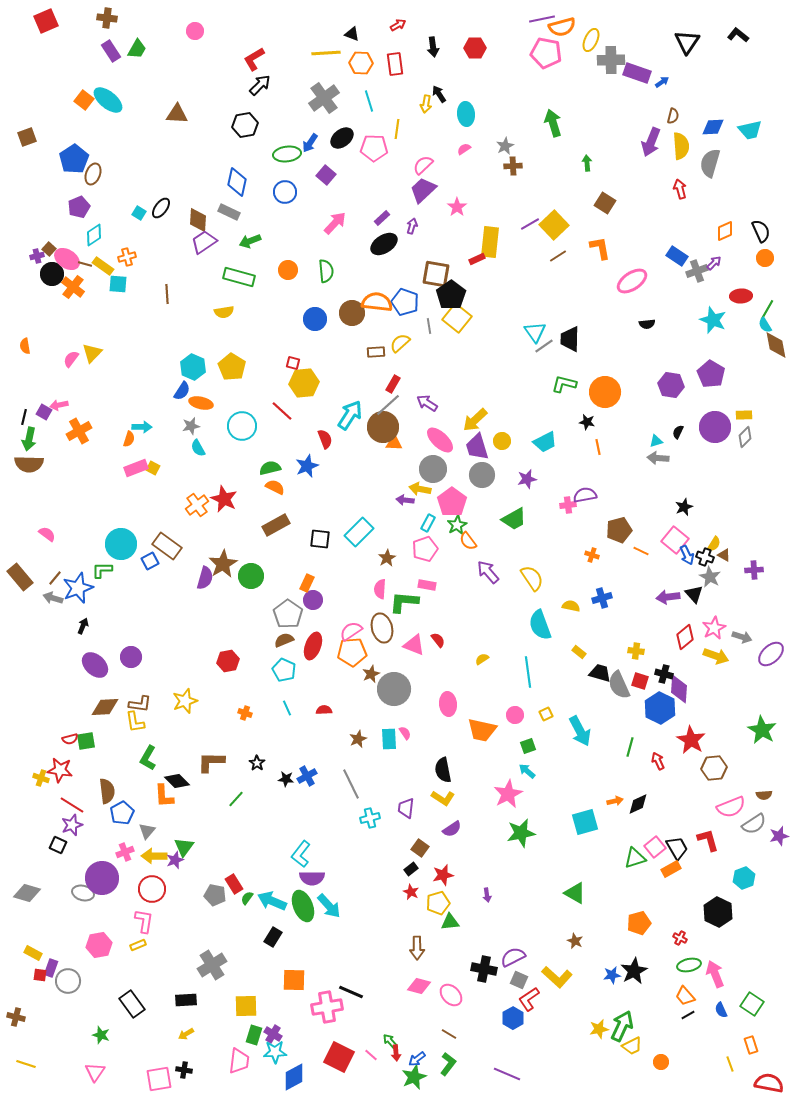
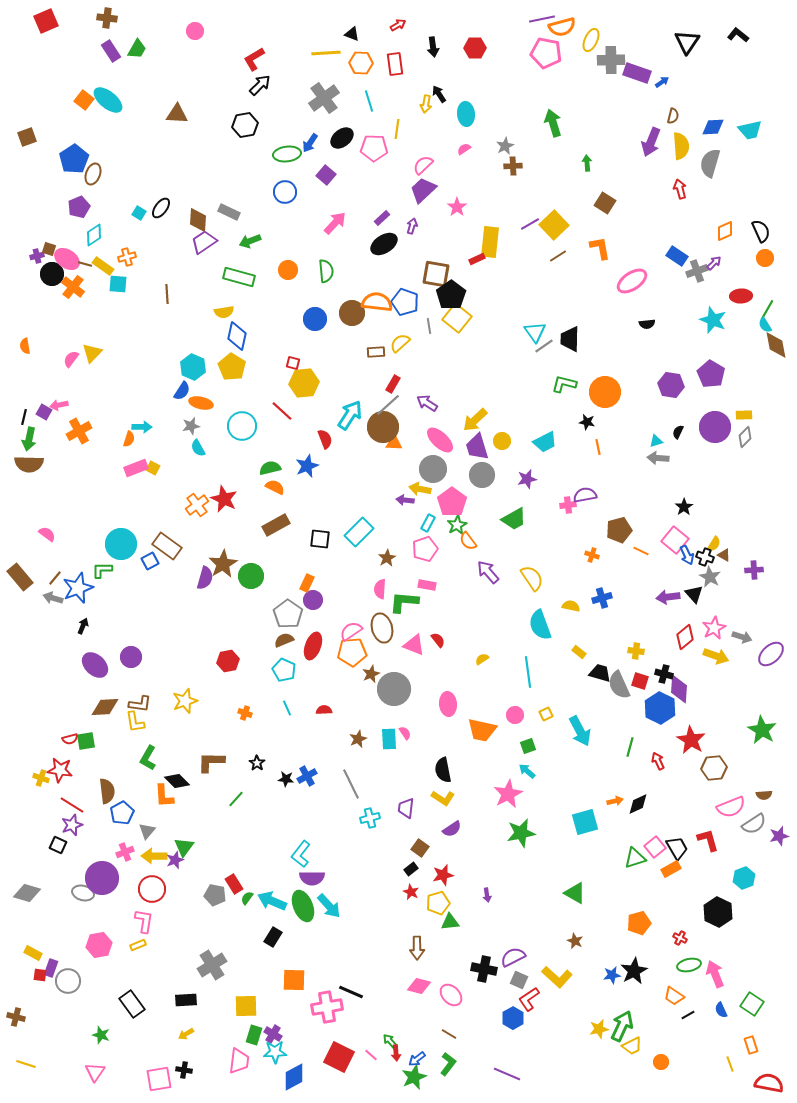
blue diamond at (237, 182): moved 154 px down
brown square at (49, 249): rotated 24 degrees counterclockwise
black star at (684, 507): rotated 12 degrees counterclockwise
orange trapezoid at (685, 996): moved 11 px left; rotated 15 degrees counterclockwise
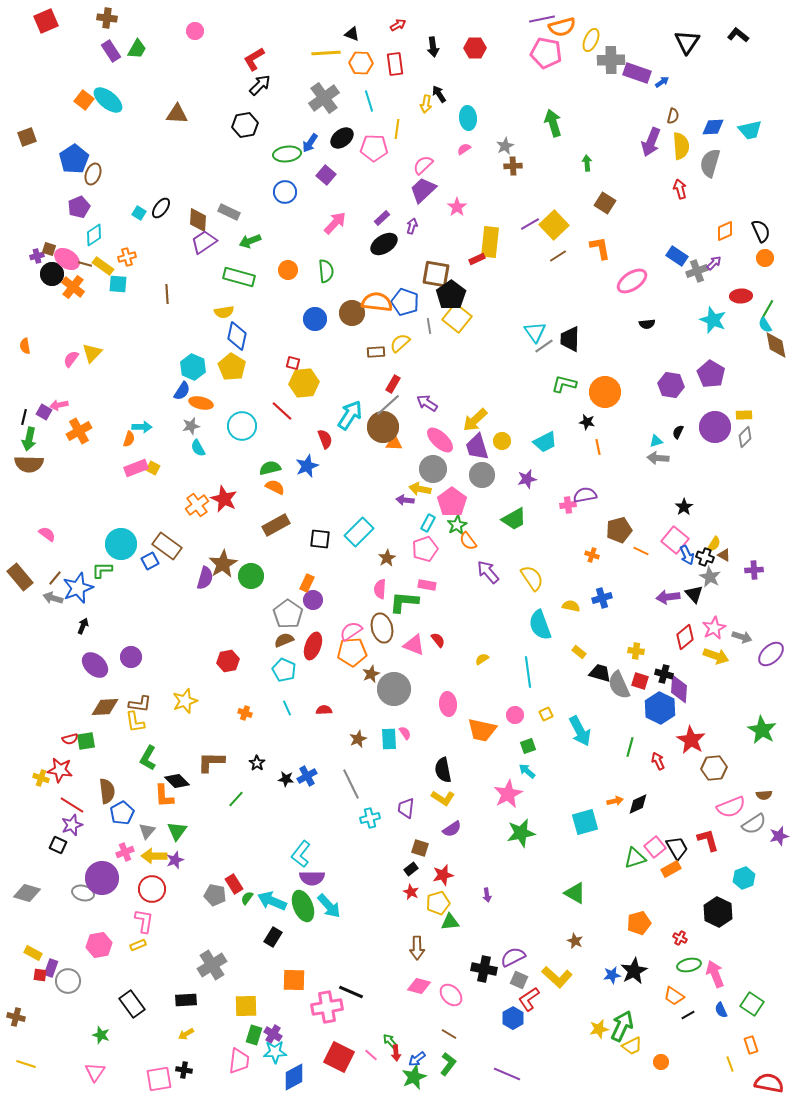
cyan ellipse at (466, 114): moved 2 px right, 4 px down
green triangle at (184, 847): moved 7 px left, 16 px up
brown square at (420, 848): rotated 18 degrees counterclockwise
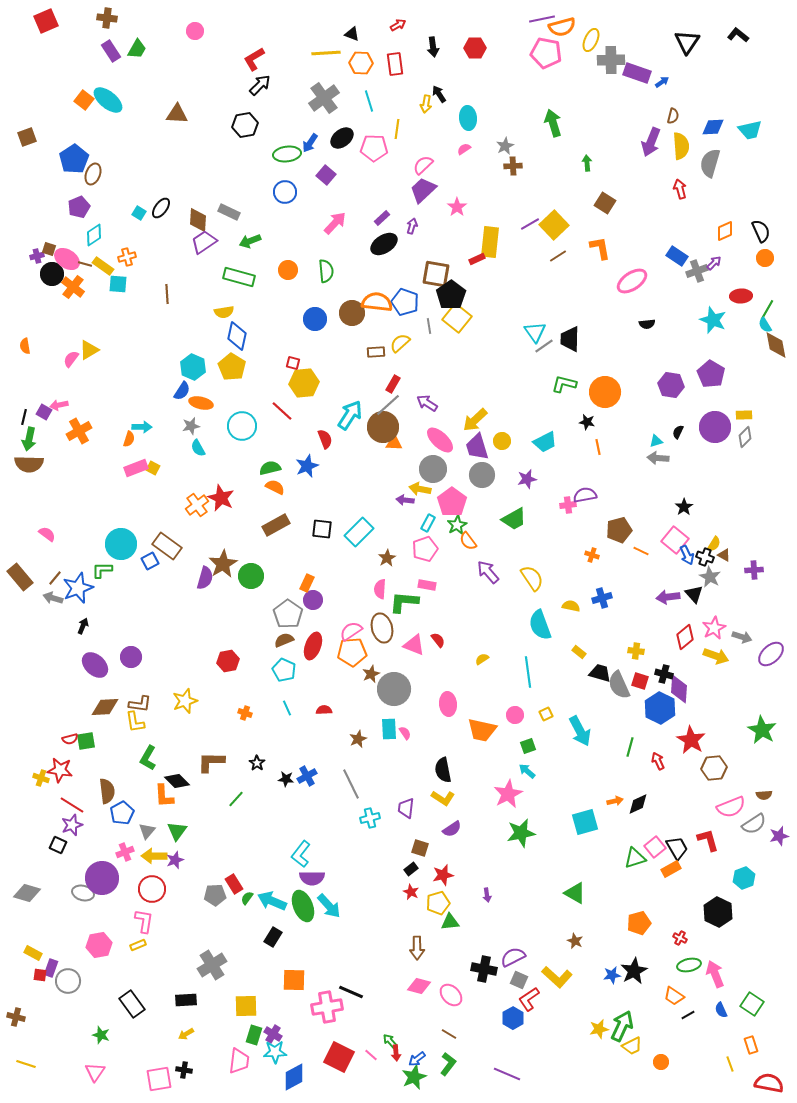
yellow triangle at (92, 353): moved 3 px left, 3 px up; rotated 15 degrees clockwise
red star at (224, 499): moved 3 px left, 1 px up
black square at (320, 539): moved 2 px right, 10 px up
cyan rectangle at (389, 739): moved 10 px up
gray pentagon at (215, 895): rotated 15 degrees counterclockwise
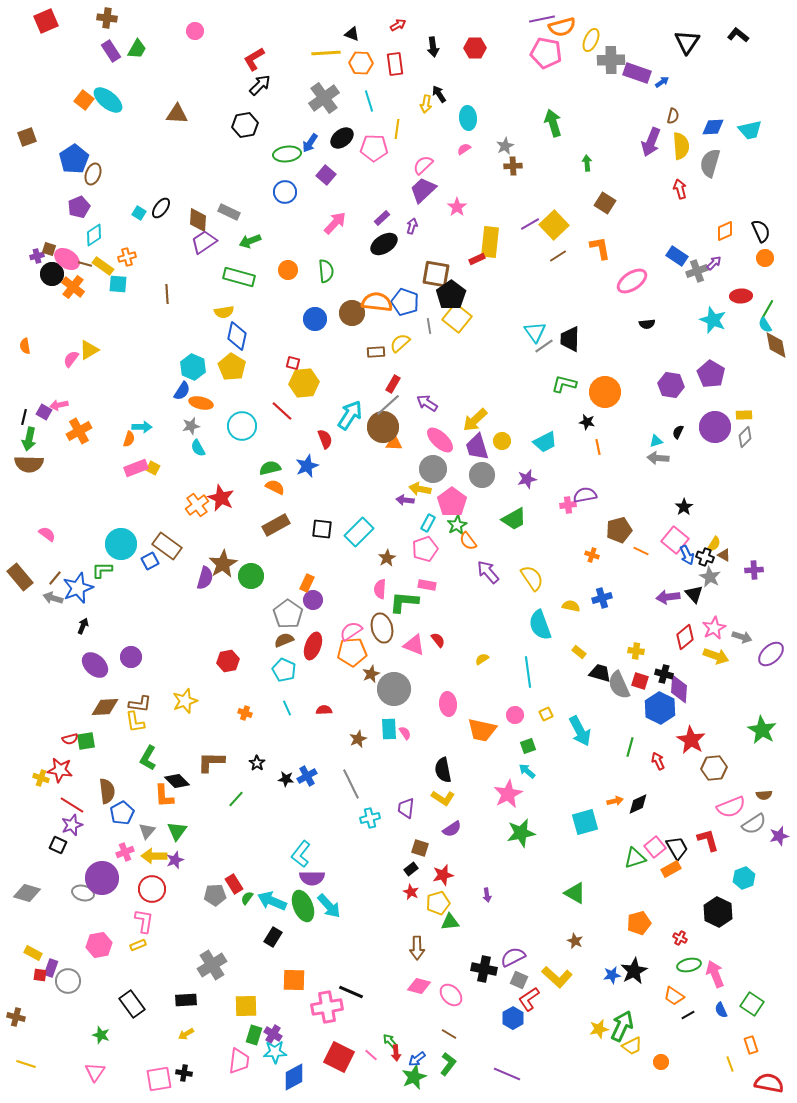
black cross at (184, 1070): moved 3 px down
